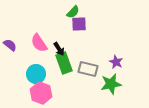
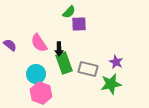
green semicircle: moved 4 px left
black arrow: rotated 32 degrees clockwise
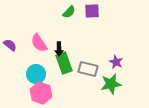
purple square: moved 13 px right, 13 px up
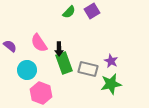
purple square: rotated 28 degrees counterclockwise
purple semicircle: moved 1 px down
purple star: moved 5 px left, 1 px up
cyan circle: moved 9 px left, 4 px up
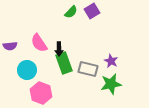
green semicircle: moved 2 px right
purple semicircle: rotated 136 degrees clockwise
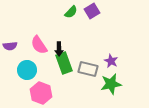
pink semicircle: moved 2 px down
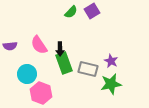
black arrow: moved 1 px right
cyan circle: moved 4 px down
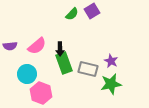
green semicircle: moved 1 px right, 2 px down
pink semicircle: moved 2 px left, 1 px down; rotated 96 degrees counterclockwise
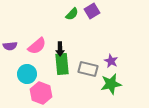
green rectangle: moved 2 px left, 1 px down; rotated 15 degrees clockwise
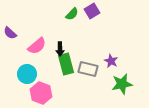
purple semicircle: moved 13 px up; rotated 48 degrees clockwise
green rectangle: moved 4 px right; rotated 10 degrees counterclockwise
green star: moved 11 px right
